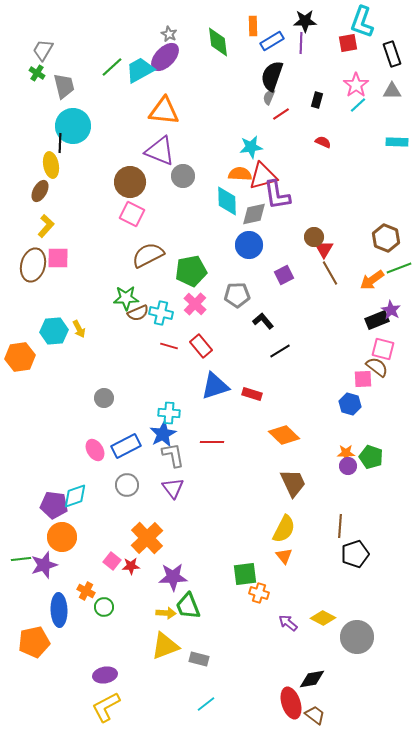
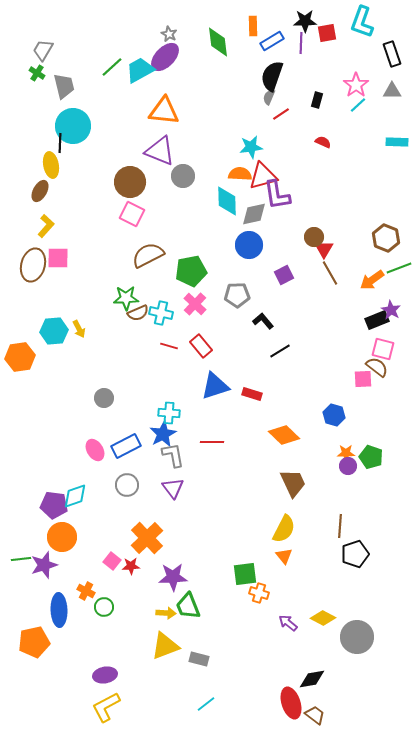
red square at (348, 43): moved 21 px left, 10 px up
blue hexagon at (350, 404): moved 16 px left, 11 px down
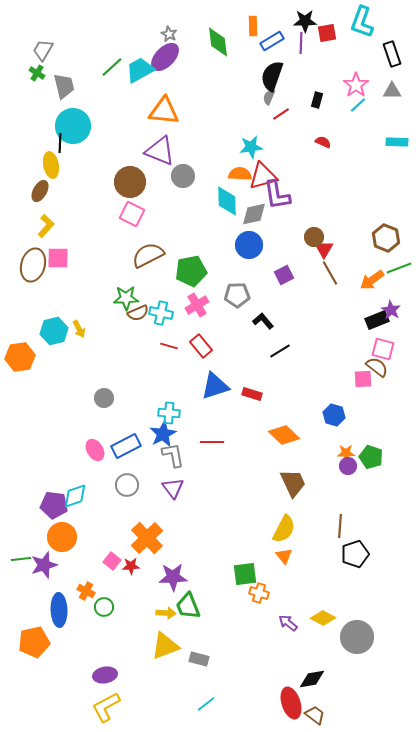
pink cross at (195, 304): moved 2 px right, 1 px down; rotated 15 degrees clockwise
cyan hexagon at (54, 331): rotated 8 degrees counterclockwise
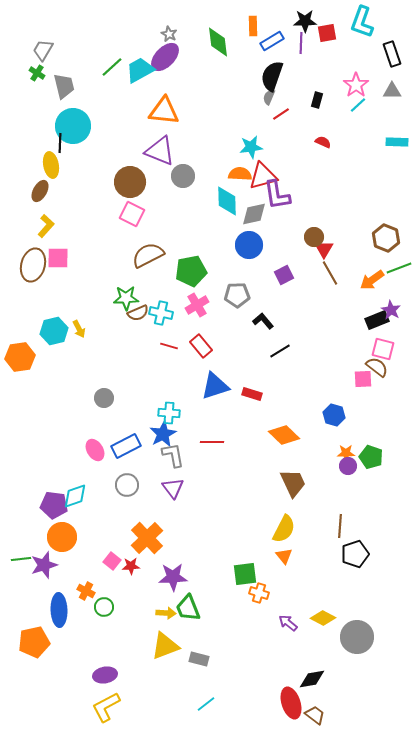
green trapezoid at (188, 606): moved 2 px down
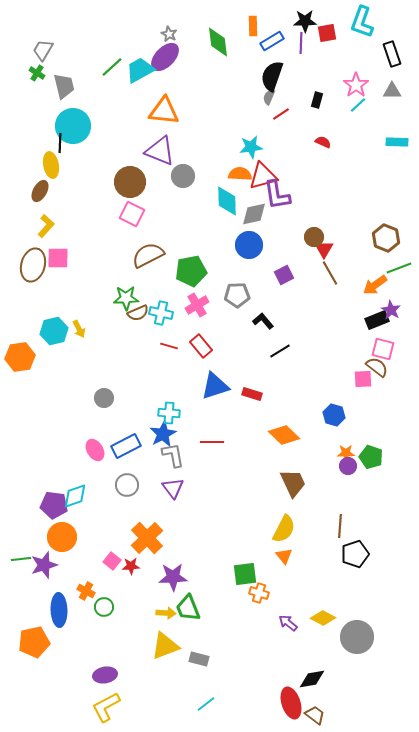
orange arrow at (372, 280): moved 3 px right, 5 px down
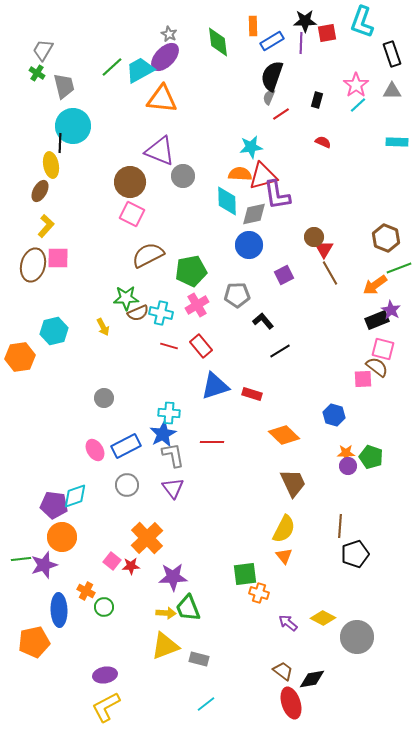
orange triangle at (164, 111): moved 2 px left, 12 px up
yellow arrow at (79, 329): moved 24 px right, 2 px up
brown trapezoid at (315, 715): moved 32 px left, 44 px up
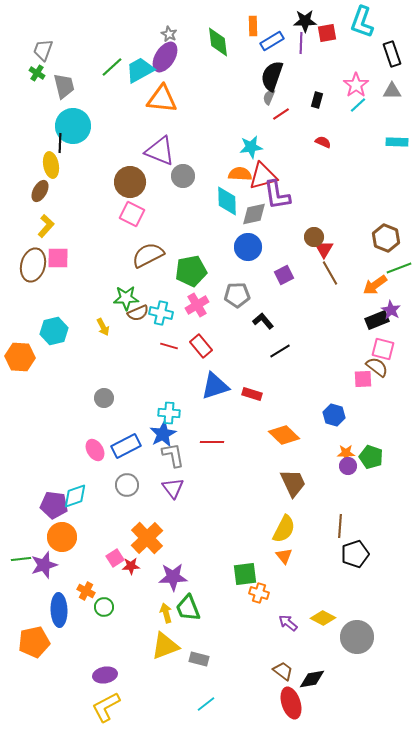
gray trapezoid at (43, 50): rotated 10 degrees counterclockwise
purple ellipse at (165, 57): rotated 12 degrees counterclockwise
blue circle at (249, 245): moved 1 px left, 2 px down
orange hexagon at (20, 357): rotated 12 degrees clockwise
pink square at (112, 561): moved 3 px right, 3 px up; rotated 18 degrees clockwise
yellow arrow at (166, 613): rotated 108 degrees counterclockwise
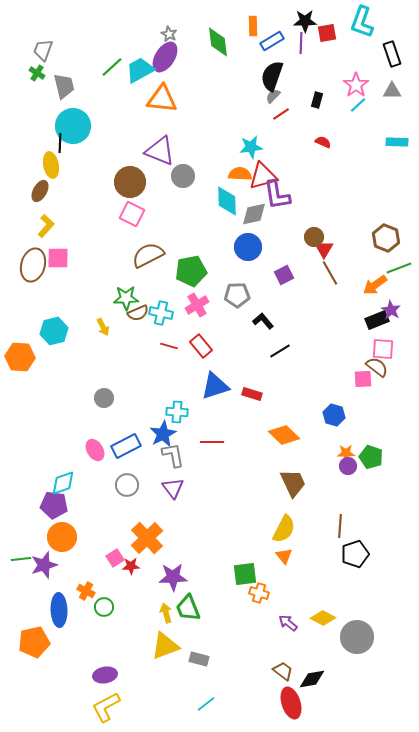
gray semicircle at (269, 97): moved 4 px right, 1 px up; rotated 21 degrees clockwise
pink square at (383, 349): rotated 10 degrees counterclockwise
cyan cross at (169, 413): moved 8 px right, 1 px up
cyan diamond at (75, 496): moved 12 px left, 13 px up
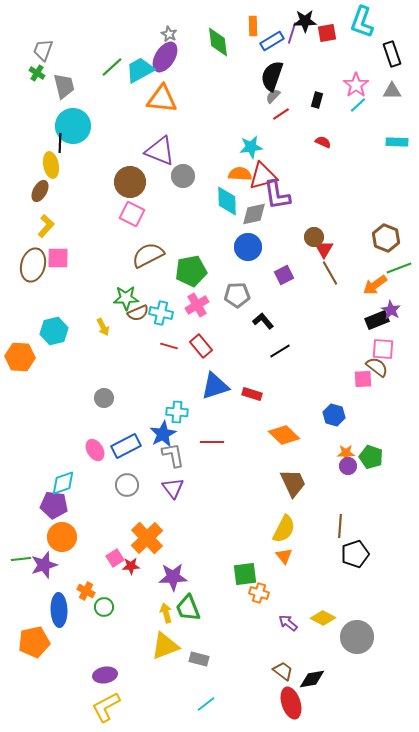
purple line at (301, 43): moved 9 px left, 10 px up; rotated 15 degrees clockwise
